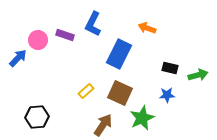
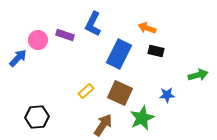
black rectangle: moved 14 px left, 17 px up
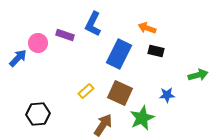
pink circle: moved 3 px down
black hexagon: moved 1 px right, 3 px up
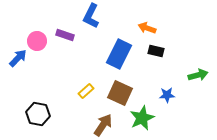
blue L-shape: moved 2 px left, 8 px up
pink circle: moved 1 px left, 2 px up
black hexagon: rotated 15 degrees clockwise
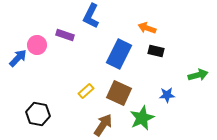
pink circle: moved 4 px down
brown square: moved 1 px left
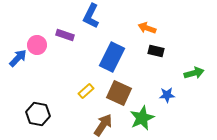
blue rectangle: moved 7 px left, 3 px down
green arrow: moved 4 px left, 2 px up
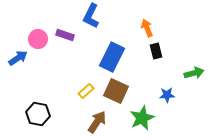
orange arrow: rotated 48 degrees clockwise
pink circle: moved 1 px right, 6 px up
black rectangle: rotated 63 degrees clockwise
blue arrow: rotated 12 degrees clockwise
brown square: moved 3 px left, 2 px up
brown arrow: moved 6 px left, 3 px up
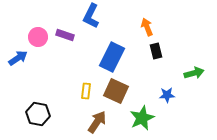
orange arrow: moved 1 px up
pink circle: moved 2 px up
yellow rectangle: rotated 42 degrees counterclockwise
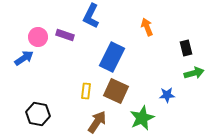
black rectangle: moved 30 px right, 3 px up
blue arrow: moved 6 px right
